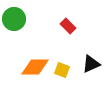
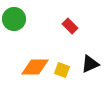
red rectangle: moved 2 px right
black triangle: moved 1 px left
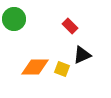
black triangle: moved 8 px left, 9 px up
yellow square: moved 1 px up
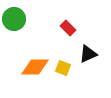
red rectangle: moved 2 px left, 2 px down
black triangle: moved 6 px right, 1 px up
yellow square: moved 1 px right, 1 px up
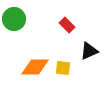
red rectangle: moved 1 px left, 3 px up
black triangle: moved 1 px right, 3 px up
yellow square: rotated 14 degrees counterclockwise
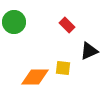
green circle: moved 3 px down
orange diamond: moved 10 px down
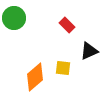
green circle: moved 4 px up
orange diamond: rotated 40 degrees counterclockwise
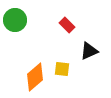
green circle: moved 1 px right, 2 px down
yellow square: moved 1 px left, 1 px down
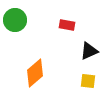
red rectangle: rotated 35 degrees counterclockwise
yellow square: moved 26 px right, 12 px down
orange diamond: moved 4 px up
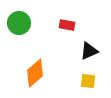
green circle: moved 4 px right, 3 px down
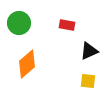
orange diamond: moved 8 px left, 9 px up
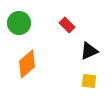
red rectangle: rotated 35 degrees clockwise
yellow square: moved 1 px right
